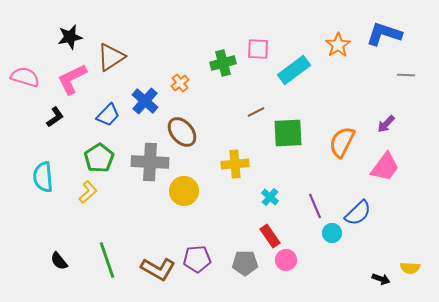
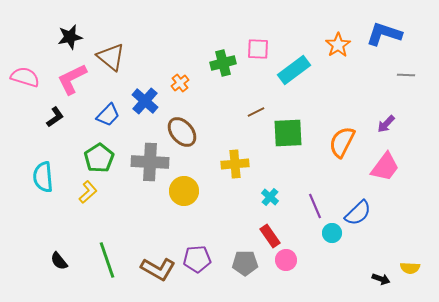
brown triangle: rotated 48 degrees counterclockwise
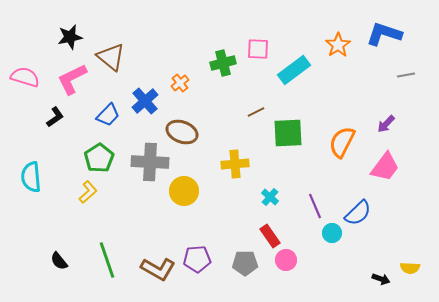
gray line: rotated 12 degrees counterclockwise
blue cross: rotated 8 degrees clockwise
brown ellipse: rotated 28 degrees counterclockwise
cyan semicircle: moved 12 px left
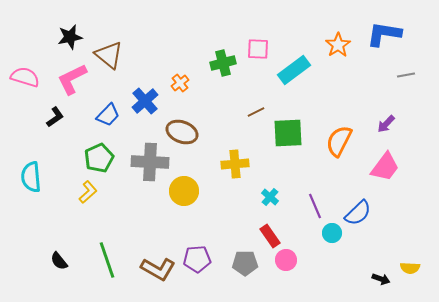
blue L-shape: rotated 9 degrees counterclockwise
brown triangle: moved 2 px left, 2 px up
orange semicircle: moved 3 px left, 1 px up
green pentagon: rotated 8 degrees clockwise
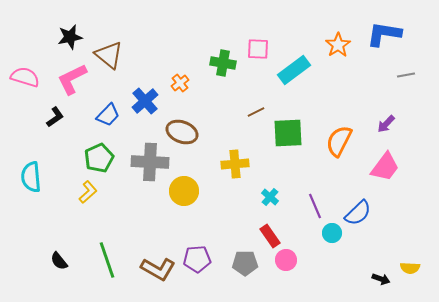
green cross: rotated 25 degrees clockwise
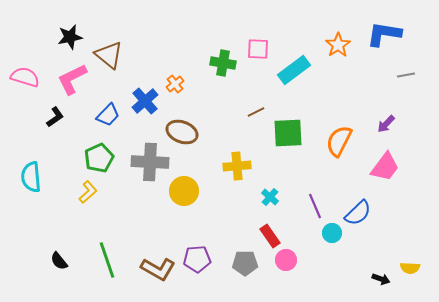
orange cross: moved 5 px left, 1 px down
yellow cross: moved 2 px right, 2 px down
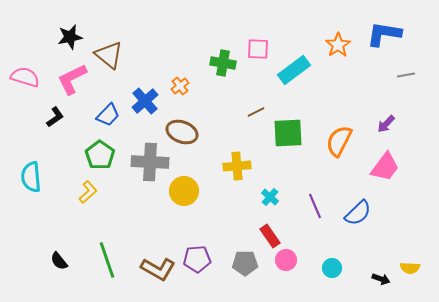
orange cross: moved 5 px right, 2 px down
green pentagon: moved 1 px right, 3 px up; rotated 12 degrees counterclockwise
cyan circle: moved 35 px down
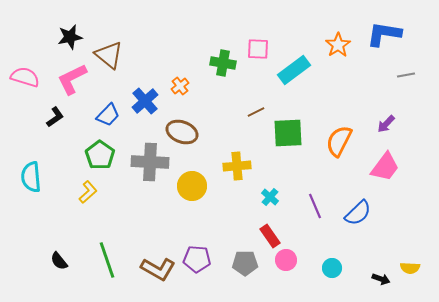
yellow circle: moved 8 px right, 5 px up
purple pentagon: rotated 8 degrees clockwise
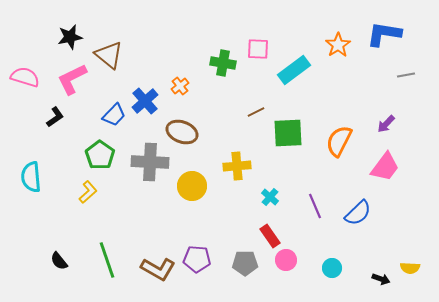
blue trapezoid: moved 6 px right
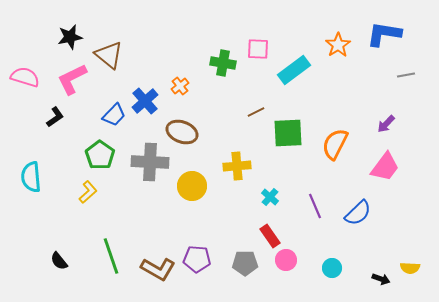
orange semicircle: moved 4 px left, 3 px down
green line: moved 4 px right, 4 px up
